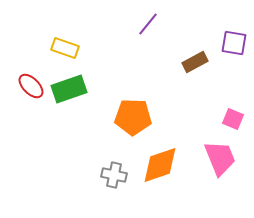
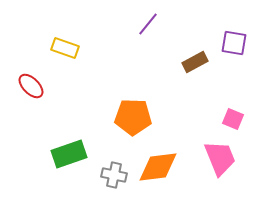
green rectangle: moved 65 px down
orange diamond: moved 2 px left, 2 px down; rotated 12 degrees clockwise
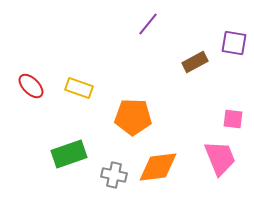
yellow rectangle: moved 14 px right, 40 px down
pink square: rotated 15 degrees counterclockwise
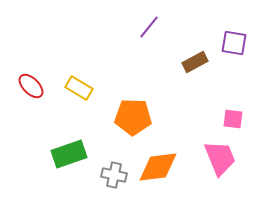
purple line: moved 1 px right, 3 px down
yellow rectangle: rotated 12 degrees clockwise
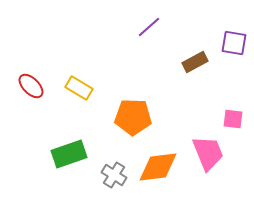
purple line: rotated 10 degrees clockwise
pink trapezoid: moved 12 px left, 5 px up
gray cross: rotated 20 degrees clockwise
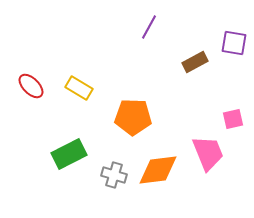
purple line: rotated 20 degrees counterclockwise
pink square: rotated 20 degrees counterclockwise
green rectangle: rotated 8 degrees counterclockwise
orange diamond: moved 3 px down
gray cross: rotated 15 degrees counterclockwise
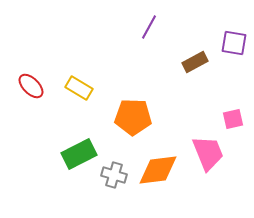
green rectangle: moved 10 px right
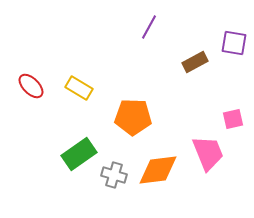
green rectangle: rotated 8 degrees counterclockwise
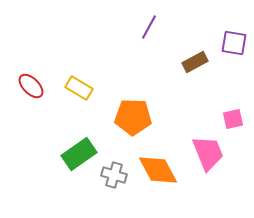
orange diamond: rotated 69 degrees clockwise
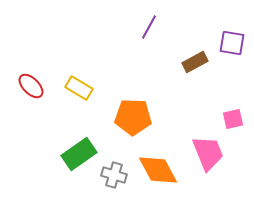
purple square: moved 2 px left
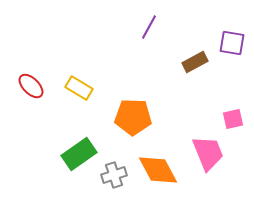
gray cross: rotated 35 degrees counterclockwise
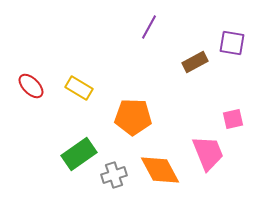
orange diamond: moved 2 px right
